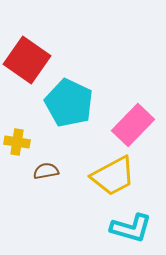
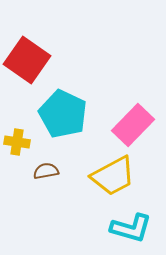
cyan pentagon: moved 6 px left, 11 px down
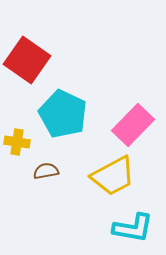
cyan L-shape: moved 2 px right; rotated 6 degrees counterclockwise
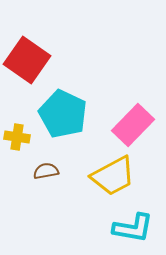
yellow cross: moved 5 px up
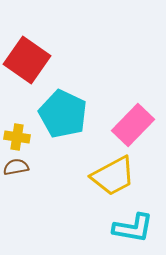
brown semicircle: moved 30 px left, 4 px up
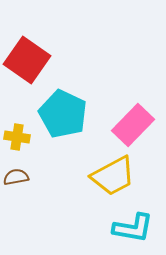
brown semicircle: moved 10 px down
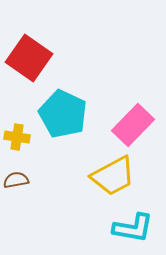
red square: moved 2 px right, 2 px up
brown semicircle: moved 3 px down
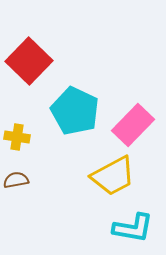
red square: moved 3 px down; rotated 9 degrees clockwise
cyan pentagon: moved 12 px right, 3 px up
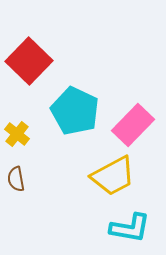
yellow cross: moved 3 px up; rotated 30 degrees clockwise
brown semicircle: moved 1 px up; rotated 90 degrees counterclockwise
cyan L-shape: moved 3 px left
